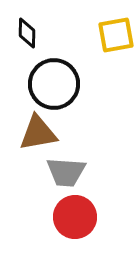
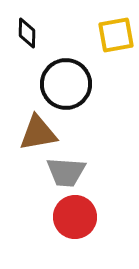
black circle: moved 12 px right
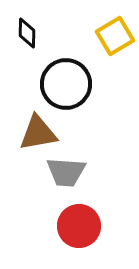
yellow square: moved 1 px left, 1 px down; rotated 21 degrees counterclockwise
red circle: moved 4 px right, 9 px down
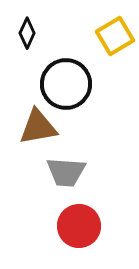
black diamond: rotated 24 degrees clockwise
brown triangle: moved 6 px up
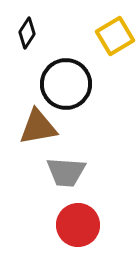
black diamond: rotated 8 degrees clockwise
red circle: moved 1 px left, 1 px up
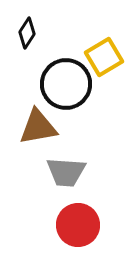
yellow square: moved 11 px left, 21 px down
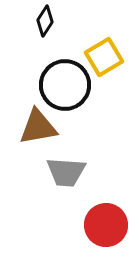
black diamond: moved 18 px right, 12 px up
black circle: moved 1 px left, 1 px down
red circle: moved 28 px right
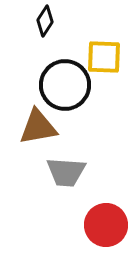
yellow square: rotated 33 degrees clockwise
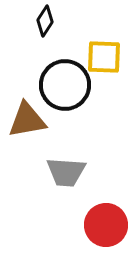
brown triangle: moved 11 px left, 7 px up
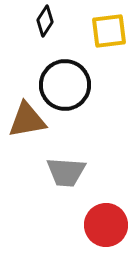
yellow square: moved 5 px right, 26 px up; rotated 9 degrees counterclockwise
